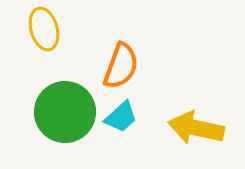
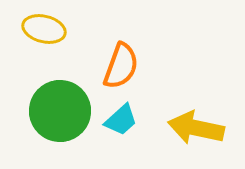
yellow ellipse: rotated 60 degrees counterclockwise
green circle: moved 5 px left, 1 px up
cyan trapezoid: moved 3 px down
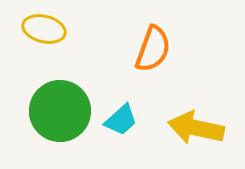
orange semicircle: moved 32 px right, 17 px up
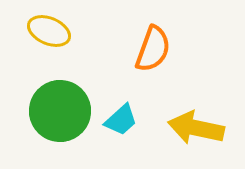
yellow ellipse: moved 5 px right, 2 px down; rotated 9 degrees clockwise
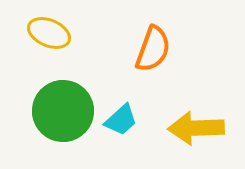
yellow ellipse: moved 2 px down
green circle: moved 3 px right
yellow arrow: rotated 14 degrees counterclockwise
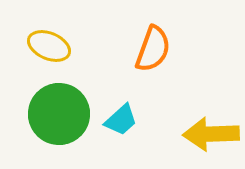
yellow ellipse: moved 13 px down
green circle: moved 4 px left, 3 px down
yellow arrow: moved 15 px right, 6 px down
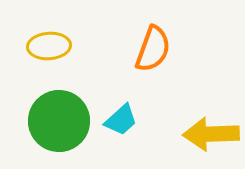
yellow ellipse: rotated 27 degrees counterclockwise
green circle: moved 7 px down
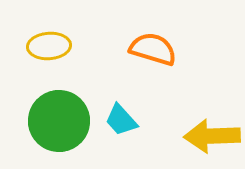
orange semicircle: rotated 93 degrees counterclockwise
cyan trapezoid: rotated 90 degrees clockwise
yellow arrow: moved 1 px right, 2 px down
